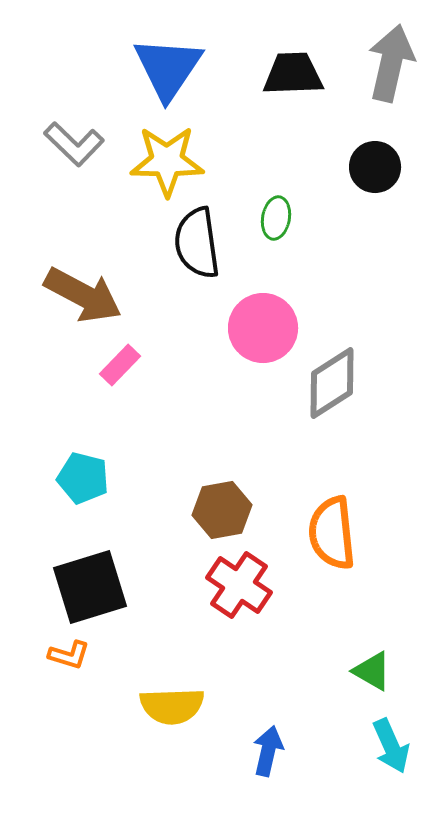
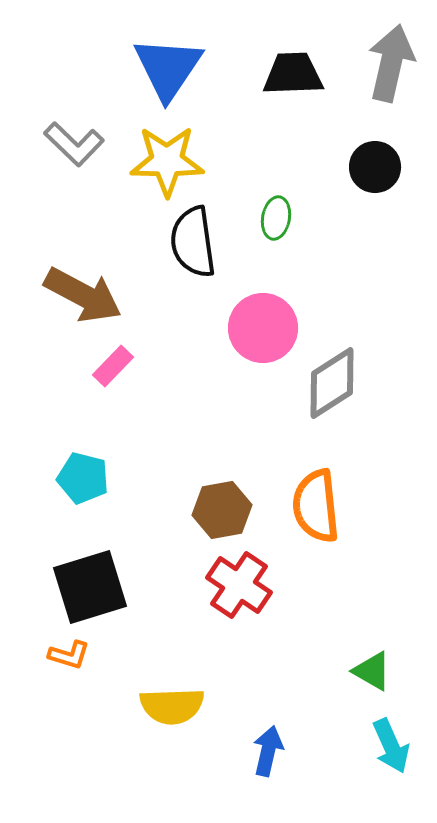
black semicircle: moved 4 px left, 1 px up
pink rectangle: moved 7 px left, 1 px down
orange semicircle: moved 16 px left, 27 px up
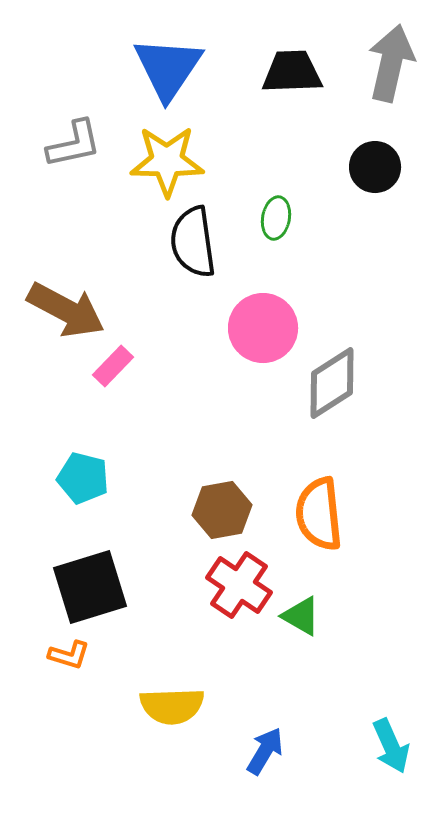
black trapezoid: moved 1 px left, 2 px up
gray L-shape: rotated 56 degrees counterclockwise
brown arrow: moved 17 px left, 15 px down
orange semicircle: moved 3 px right, 8 px down
green triangle: moved 71 px left, 55 px up
blue arrow: moved 3 px left; rotated 18 degrees clockwise
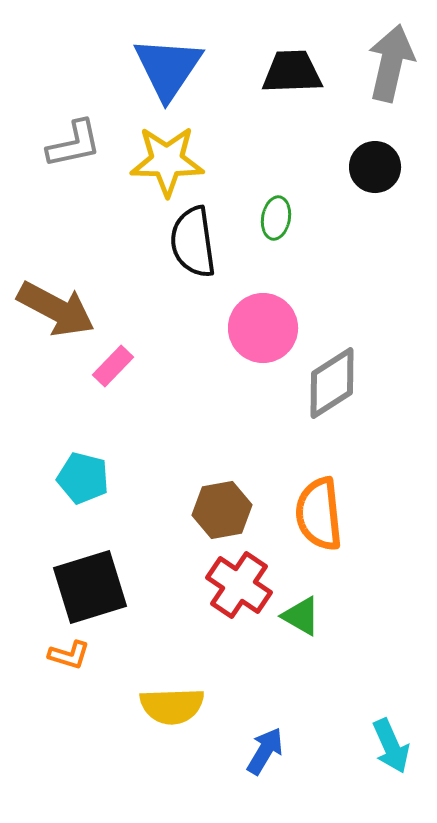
brown arrow: moved 10 px left, 1 px up
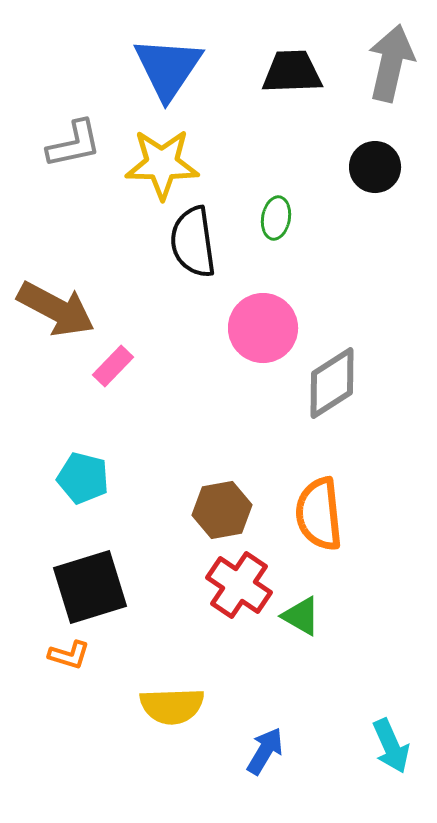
yellow star: moved 5 px left, 3 px down
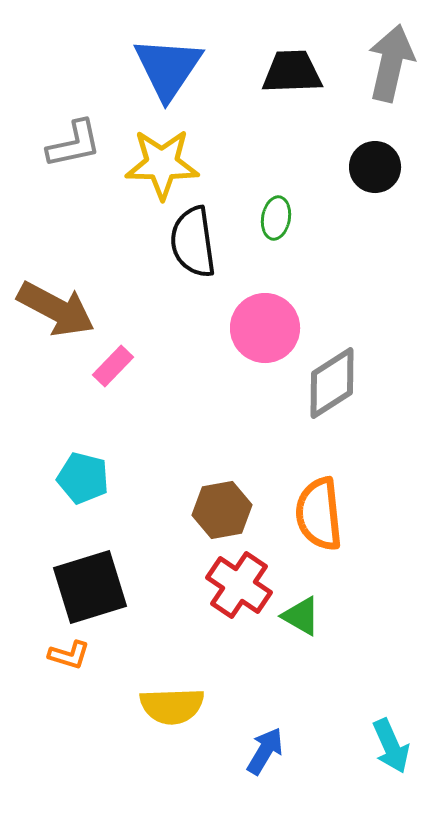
pink circle: moved 2 px right
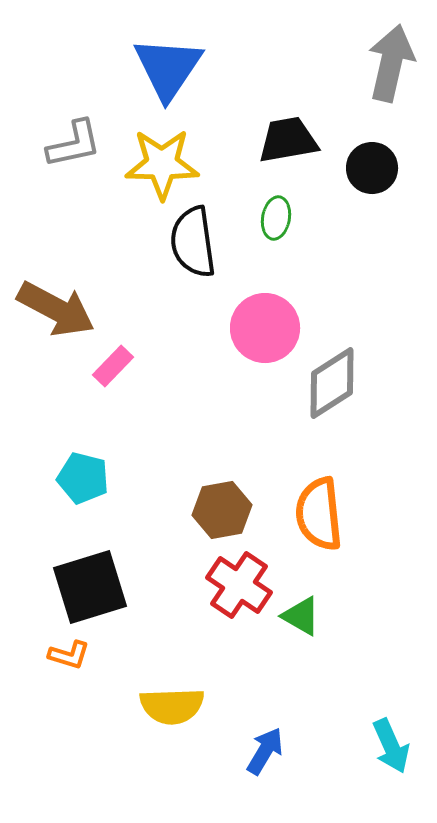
black trapezoid: moved 4 px left, 68 px down; rotated 8 degrees counterclockwise
black circle: moved 3 px left, 1 px down
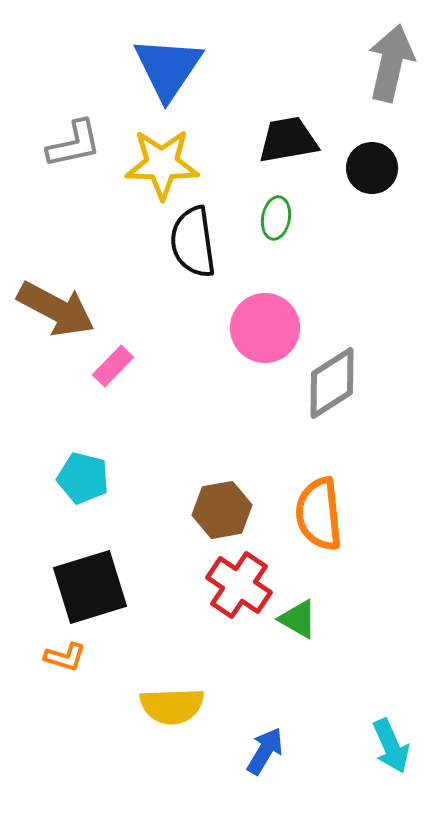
green triangle: moved 3 px left, 3 px down
orange L-shape: moved 4 px left, 2 px down
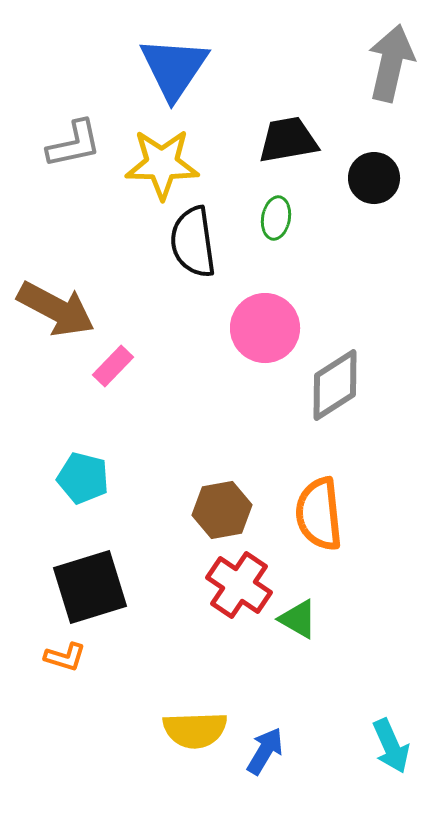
blue triangle: moved 6 px right
black circle: moved 2 px right, 10 px down
gray diamond: moved 3 px right, 2 px down
yellow semicircle: moved 23 px right, 24 px down
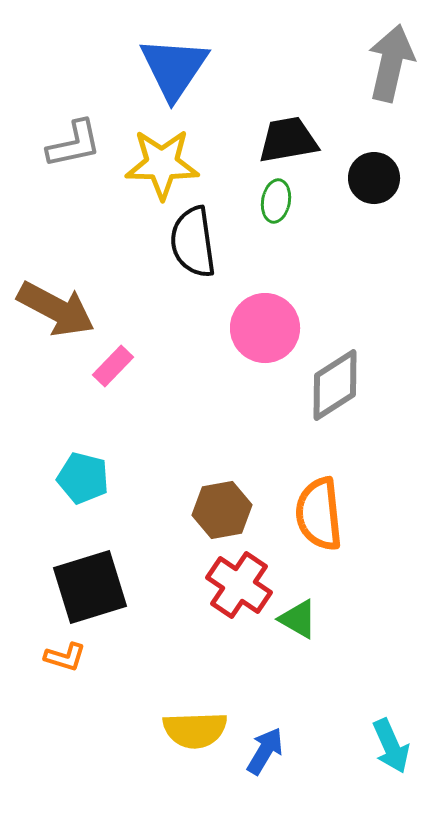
green ellipse: moved 17 px up
